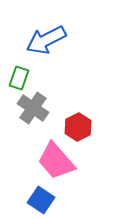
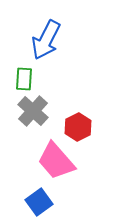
blue arrow: rotated 36 degrees counterclockwise
green rectangle: moved 5 px right, 1 px down; rotated 15 degrees counterclockwise
gray cross: moved 3 px down; rotated 8 degrees clockwise
blue square: moved 2 px left, 2 px down; rotated 20 degrees clockwise
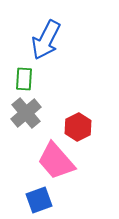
gray cross: moved 7 px left, 2 px down; rotated 8 degrees clockwise
blue square: moved 2 px up; rotated 16 degrees clockwise
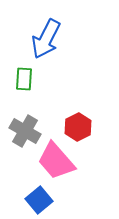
blue arrow: moved 1 px up
gray cross: moved 1 px left, 18 px down; rotated 20 degrees counterclockwise
blue square: rotated 20 degrees counterclockwise
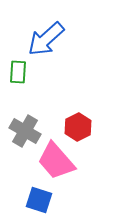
blue arrow: rotated 21 degrees clockwise
green rectangle: moved 6 px left, 7 px up
blue square: rotated 32 degrees counterclockwise
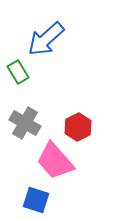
green rectangle: rotated 35 degrees counterclockwise
gray cross: moved 8 px up
pink trapezoid: moved 1 px left
blue square: moved 3 px left
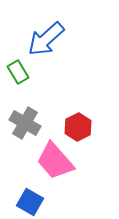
blue square: moved 6 px left, 2 px down; rotated 12 degrees clockwise
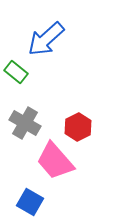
green rectangle: moved 2 px left; rotated 20 degrees counterclockwise
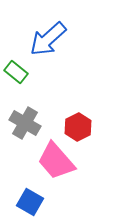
blue arrow: moved 2 px right
pink trapezoid: moved 1 px right
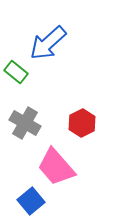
blue arrow: moved 4 px down
red hexagon: moved 4 px right, 4 px up
pink trapezoid: moved 6 px down
blue square: moved 1 px right, 1 px up; rotated 20 degrees clockwise
